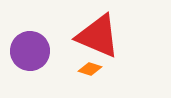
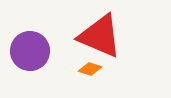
red triangle: moved 2 px right
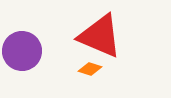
purple circle: moved 8 px left
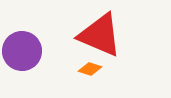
red triangle: moved 1 px up
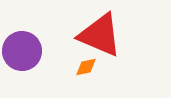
orange diamond: moved 4 px left, 2 px up; rotated 30 degrees counterclockwise
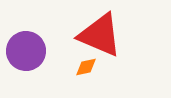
purple circle: moved 4 px right
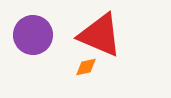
purple circle: moved 7 px right, 16 px up
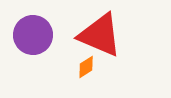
orange diamond: rotated 20 degrees counterclockwise
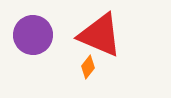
orange diamond: moved 2 px right; rotated 20 degrees counterclockwise
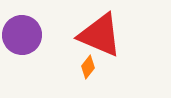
purple circle: moved 11 px left
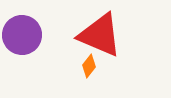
orange diamond: moved 1 px right, 1 px up
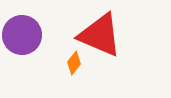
orange diamond: moved 15 px left, 3 px up
